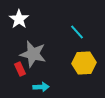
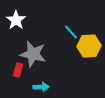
white star: moved 3 px left, 1 px down
cyan line: moved 6 px left
yellow hexagon: moved 5 px right, 17 px up
red rectangle: moved 2 px left, 1 px down; rotated 40 degrees clockwise
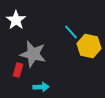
yellow hexagon: rotated 15 degrees clockwise
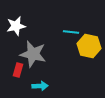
white star: moved 6 px down; rotated 24 degrees clockwise
cyan line: rotated 42 degrees counterclockwise
cyan arrow: moved 1 px left, 1 px up
